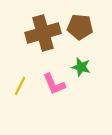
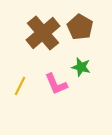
brown pentagon: rotated 25 degrees clockwise
brown cross: rotated 24 degrees counterclockwise
pink L-shape: moved 2 px right
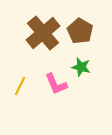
brown pentagon: moved 4 px down
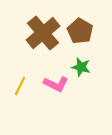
pink L-shape: rotated 40 degrees counterclockwise
